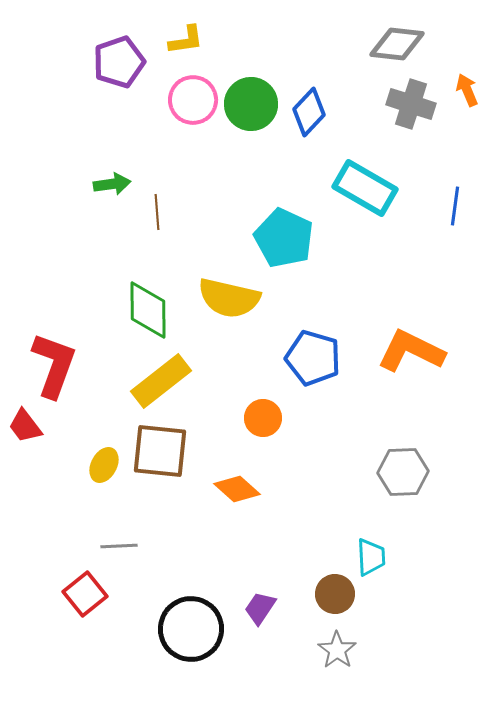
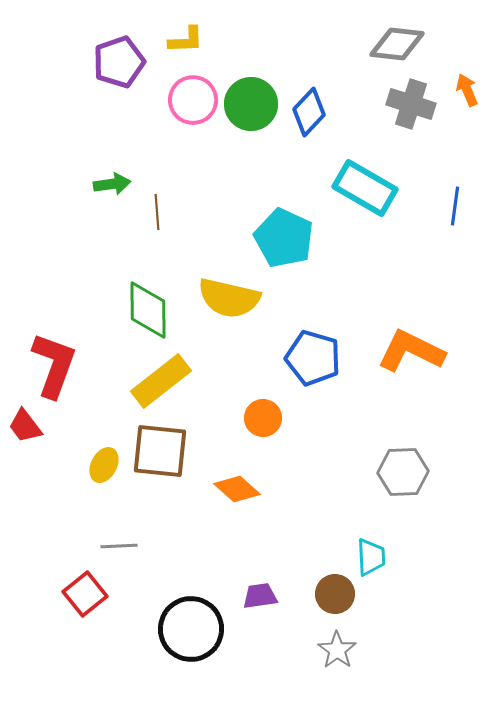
yellow L-shape: rotated 6 degrees clockwise
purple trapezoid: moved 12 px up; rotated 48 degrees clockwise
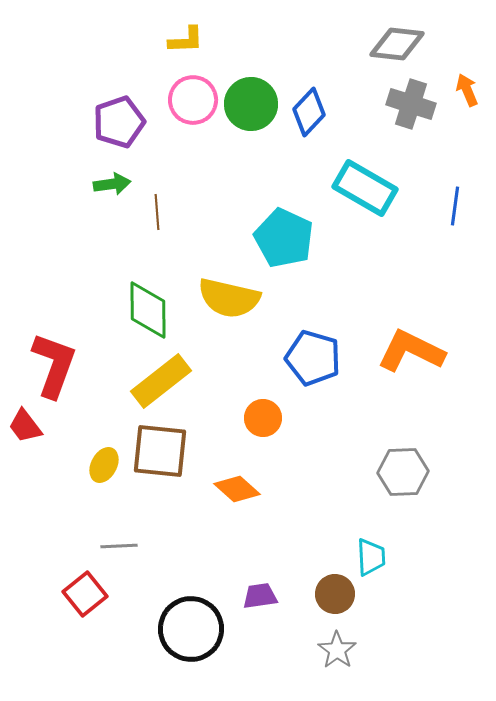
purple pentagon: moved 60 px down
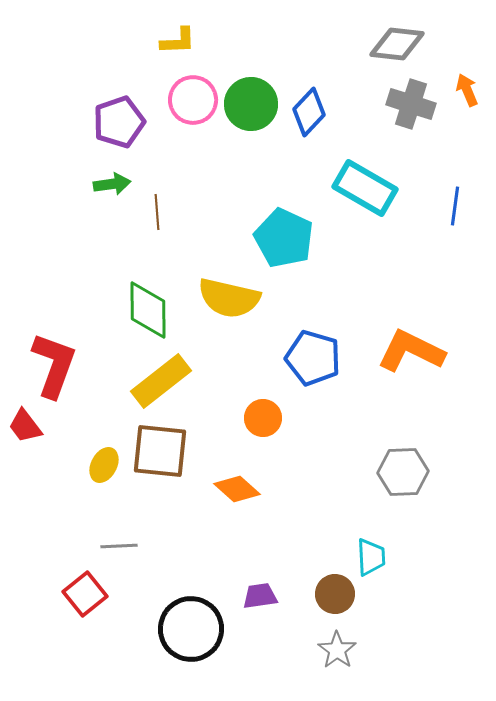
yellow L-shape: moved 8 px left, 1 px down
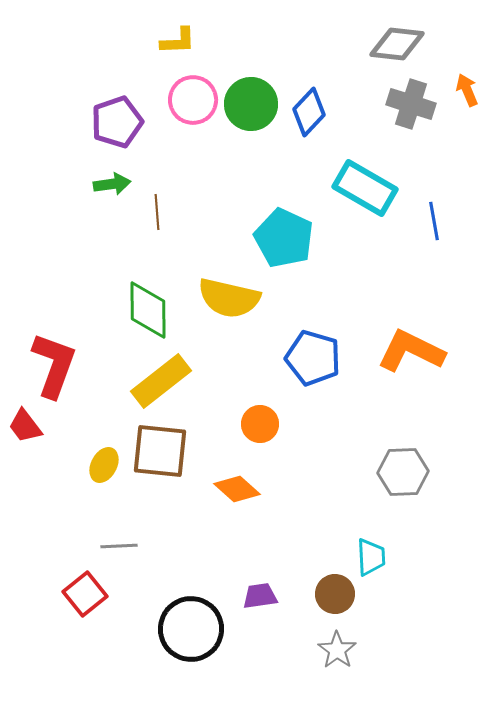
purple pentagon: moved 2 px left
blue line: moved 21 px left, 15 px down; rotated 18 degrees counterclockwise
orange circle: moved 3 px left, 6 px down
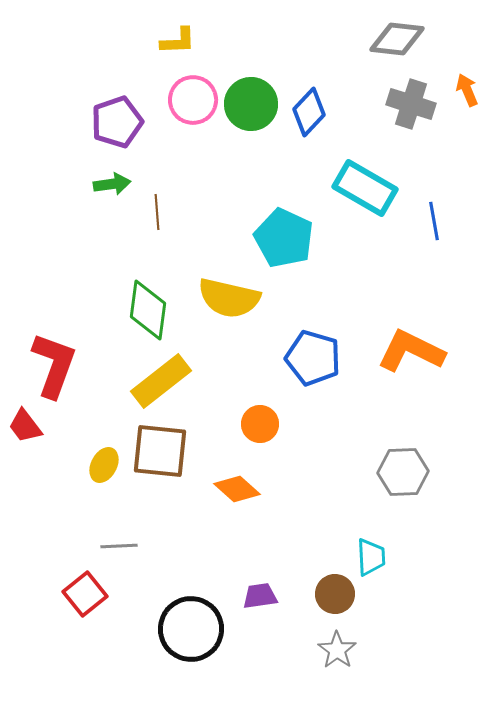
gray diamond: moved 5 px up
green diamond: rotated 8 degrees clockwise
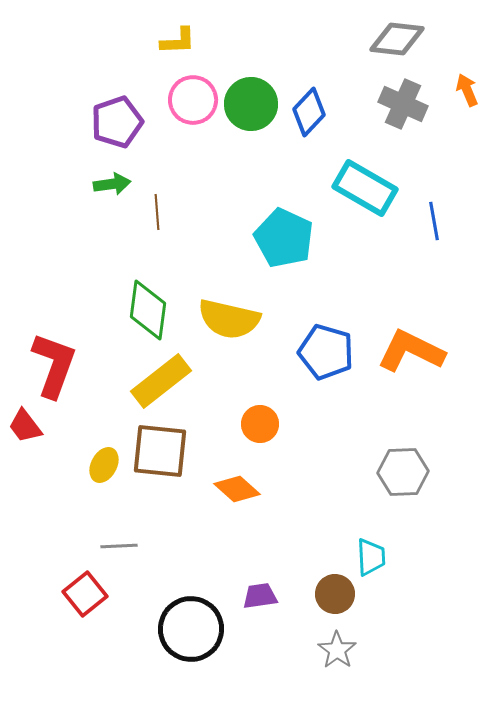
gray cross: moved 8 px left; rotated 6 degrees clockwise
yellow semicircle: moved 21 px down
blue pentagon: moved 13 px right, 6 px up
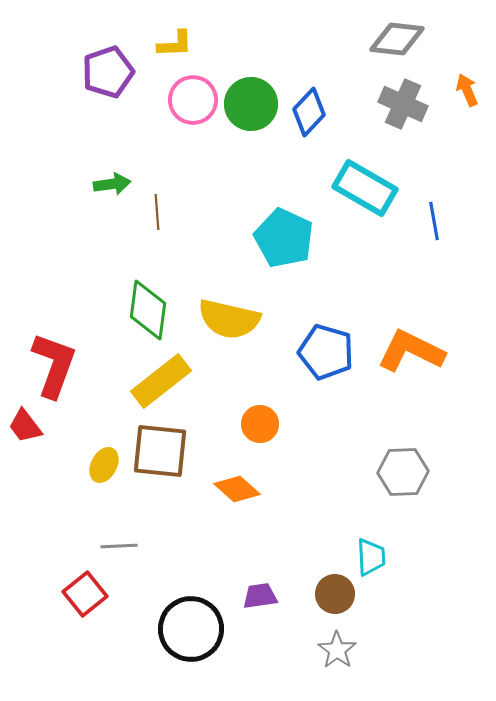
yellow L-shape: moved 3 px left, 3 px down
purple pentagon: moved 9 px left, 50 px up
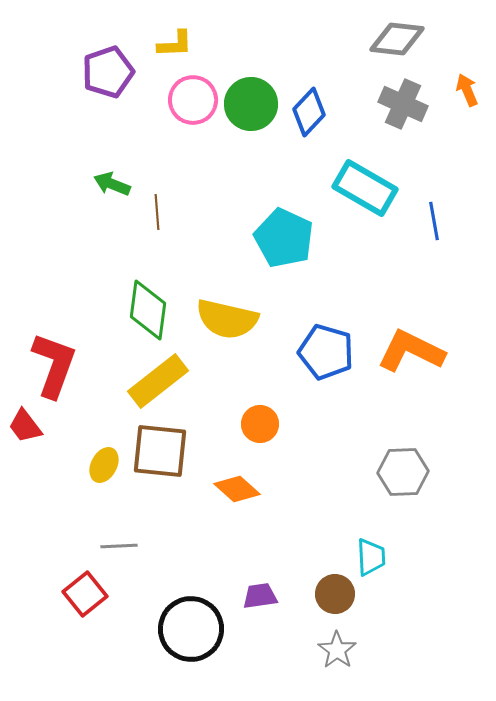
green arrow: rotated 150 degrees counterclockwise
yellow semicircle: moved 2 px left
yellow rectangle: moved 3 px left
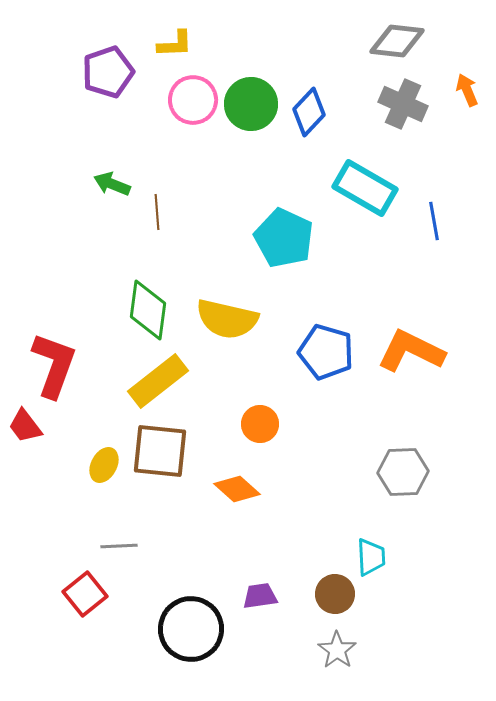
gray diamond: moved 2 px down
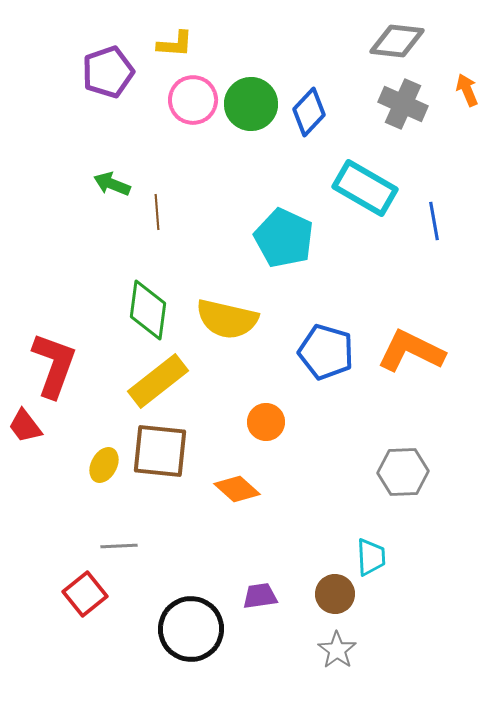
yellow L-shape: rotated 6 degrees clockwise
orange circle: moved 6 px right, 2 px up
